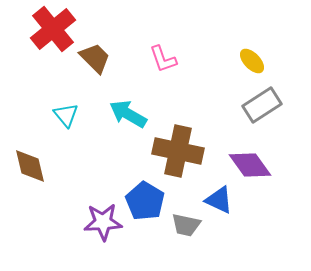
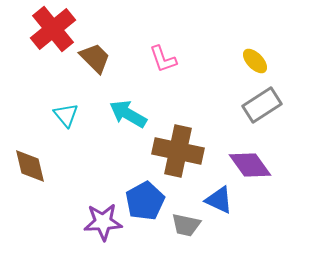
yellow ellipse: moved 3 px right
blue pentagon: rotated 12 degrees clockwise
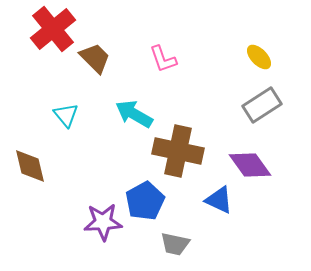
yellow ellipse: moved 4 px right, 4 px up
cyan arrow: moved 6 px right
gray trapezoid: moved 11 px left, 19 px down
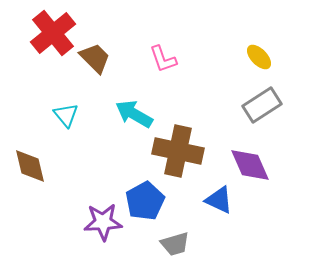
red cross: moved 4 px down
purple diamond: rotated 12 degrees clockwise
gray trapezoid: rotated 28 degrees counterclockwise
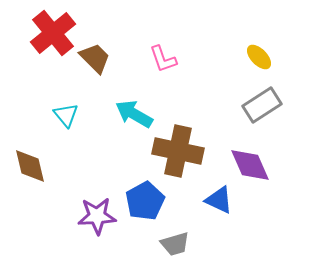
purple star: moved 6 px left, 6 px up
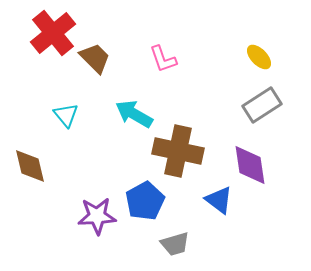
purple diamond: rotated 15 degrees clockwise
blue triangle: rotated 12 degrees clockwise
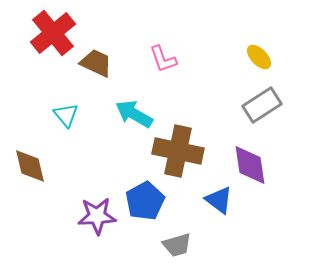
brown trapezoid: moved 1 px right, 5 px down; rotated 20 degrees counterclockwise
gray trapezoid: moved 2 px right, 1 px down
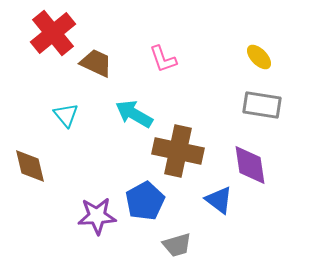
gray rectangle: rotated 42 degrees clockwise
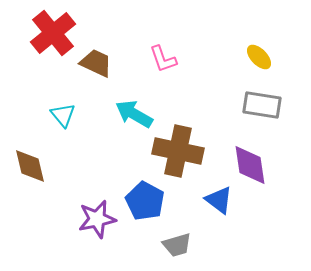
cyan triangle: moved 3 px left
blue pentagon: rotated 15 degrees counterclockwise
purple star: moved 3 px down; rotated 9 degrees counterclockwise
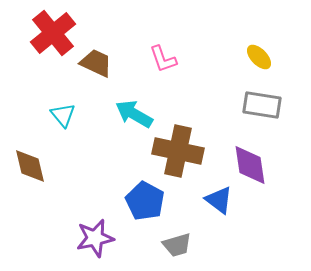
purple star: moved 2 px left, 19 px down
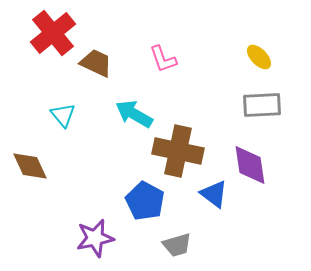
gray rectangle: rotated 12 degrees counterclockwise
brown diamond: rotated 12 degrees counterclockwise
blue triangle: moved 5 px left, 6 px up
